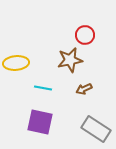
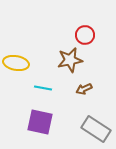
yellow ellipse: rotated 15 degrees clockwise
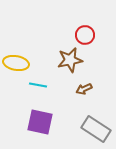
cyan line: moved 5 px left, 3 px up
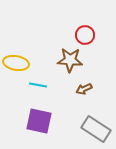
brown star: rotated 15 degrees clockwise
purple square: moved 1 px left, 1 px up
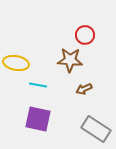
purple square: moved 1 px left, 2 px up
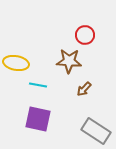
brown star: moved 1 px left, 1 px down
brown arrow: rotated 21 degrees counterclockwise
gray rectangle: moved 2 px down
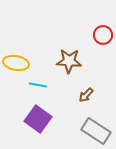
red circle: moved 18 px right
brown arrow: moved 2 px right, 6 px down
purple square: rotated 24 degrees clockwise
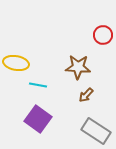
brown star: moved 9 px right, 6 px down
